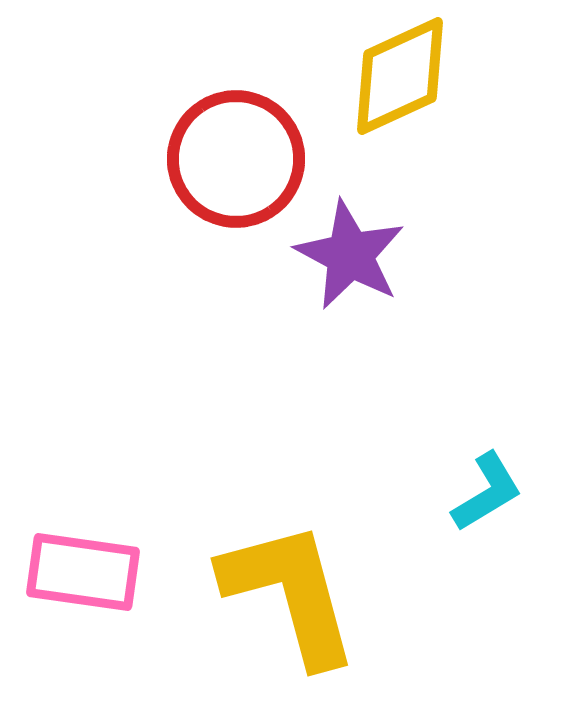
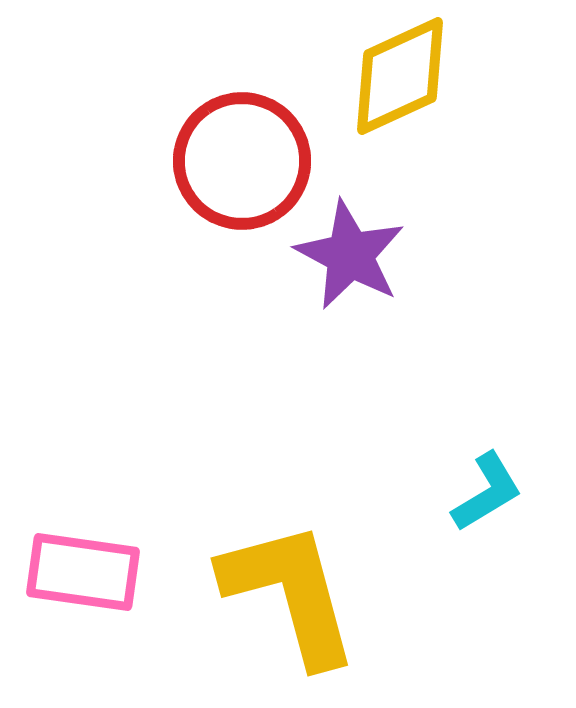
red circle: moved 6 px right, 2 px down
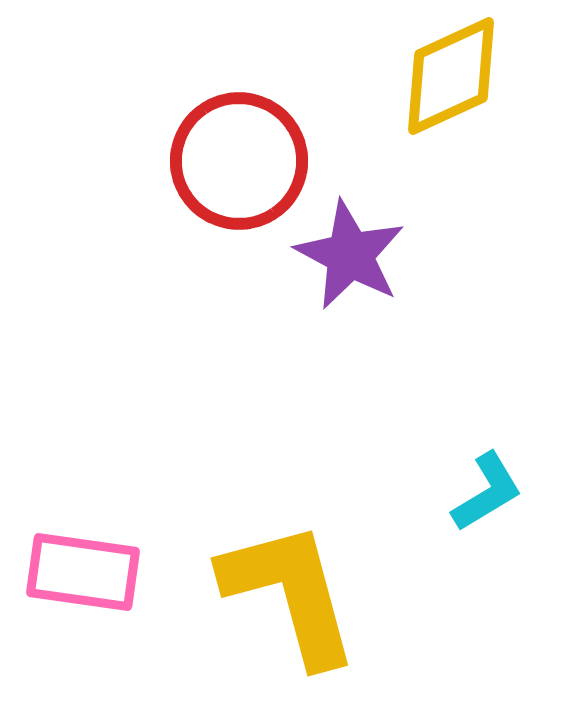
yellow diamond: moved 51 px right
red circle: moved 3 px left
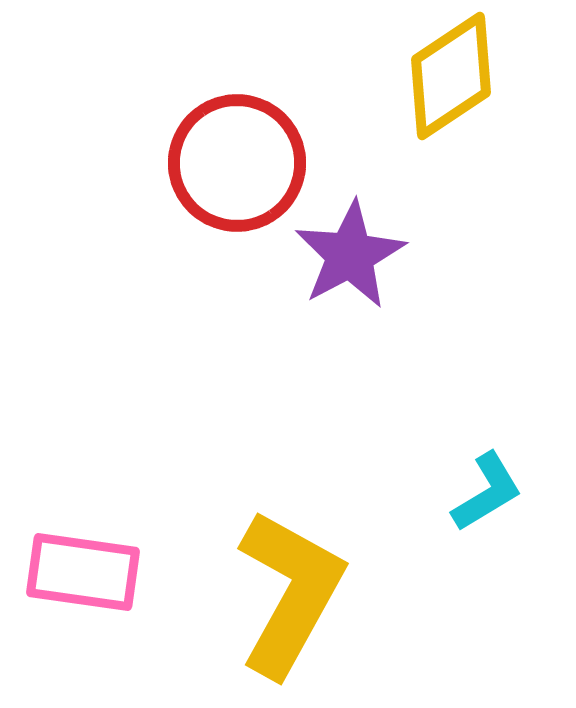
yellow diamond: rotated 9 degrees counterclockwise
red circle: moved 2 px left, 2 px down
purple star: rotated 16 degrees clockwise
yellow L-shape: rotated 44 degrees clockwise
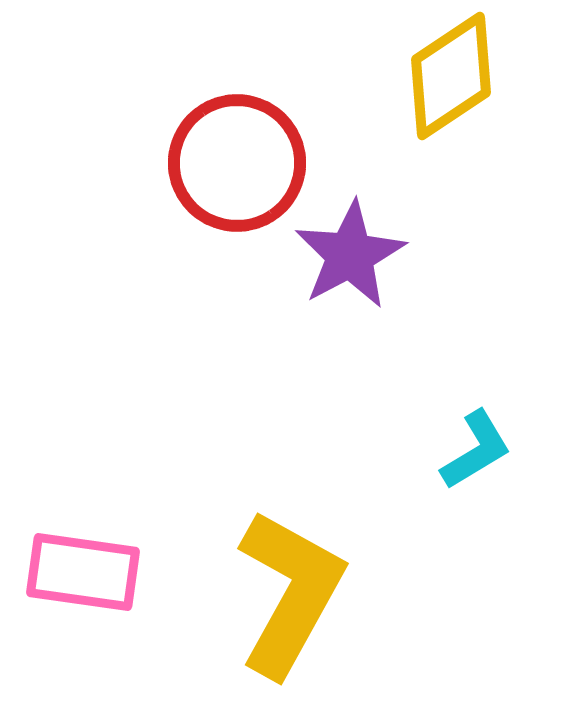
cyan L-shape: moved 11 px left, 42 px up
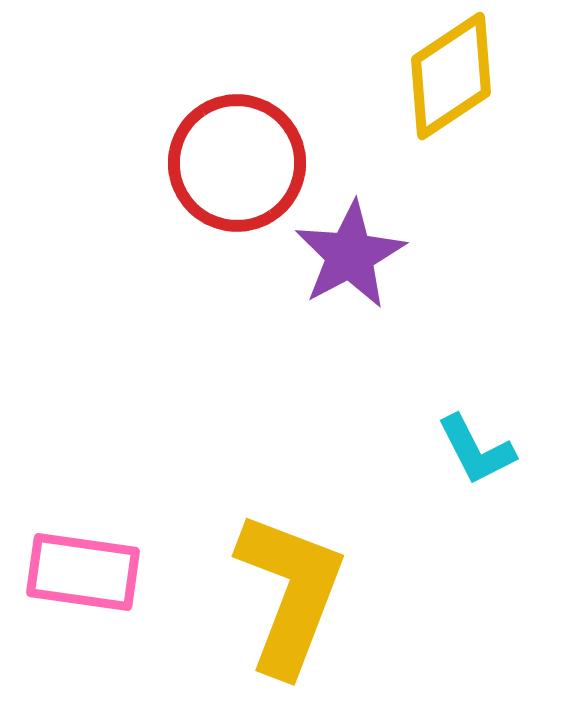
cyan L-shape: rotated 94 degrees clockwise
yellow L-shape: rotated 8 degrees counterclockwise
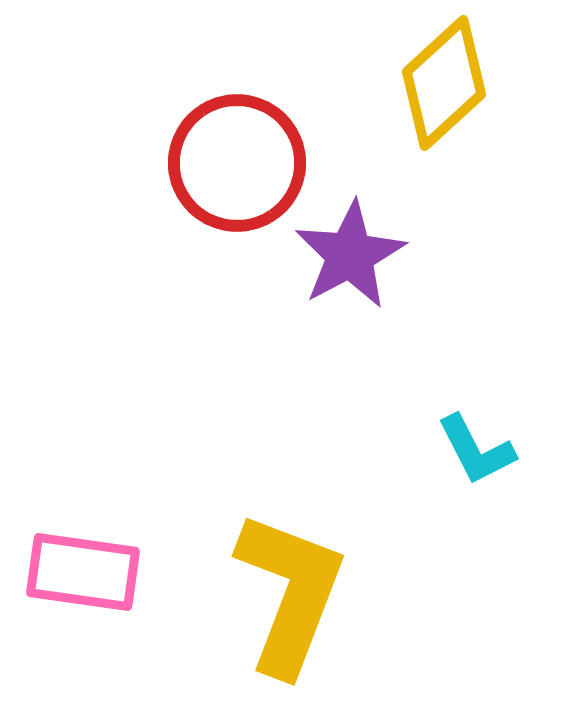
yellow diamond: moved 7 px left, 7 px down; rotated 9 degrees counterclockwise
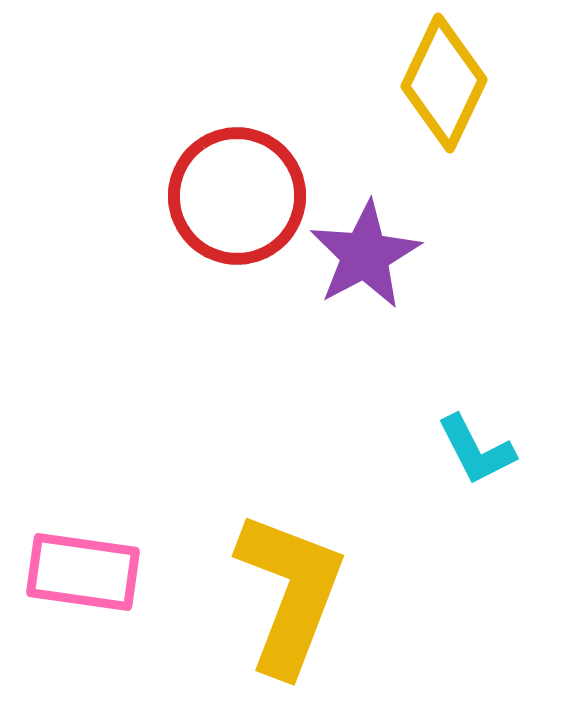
yellow diamond: rotated 22 degrees counterclockwise
red circle: moved 33 px down
purple star: moved 15 px right
